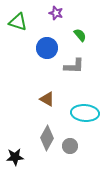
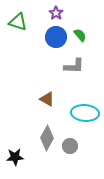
purple star: rotated 16 degrees clockwise
blue circle: moved 9 px right, 11 px up
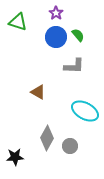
green semicircle: moved 2 px left
brown triangle: moved 9 px left, 7 px up
cyan ellipse: moved 2 px up; rotated 24 degrees clockwise
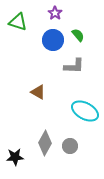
purple star: moved 1 px left
blue circle: moved 3 px left, 3 px down
gray diamond: moved 2 px left, 5 px down
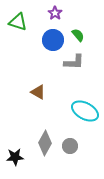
gray L-shape: moved 4 px up
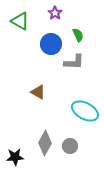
green triangle: moved 2 px right, 1 px up; rotated 12 degrees clockwise
green semicircle: rotated 16 degrees clockwise
blue circle: moved 2 px left, 4 px down
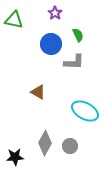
green triangle: moved 6 px left, 1 px up; rotated 18 degrees counterclockwise
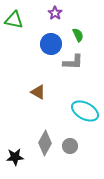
gray L-shape: moved 1 px left
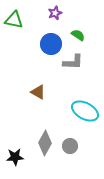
purple star: rotated 16 degrees clockwise
green semicircle: rotated 32 degrees counterclockwise
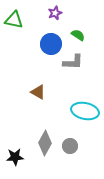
cyan ellipse: rotated 16 degrees counterclockwise
